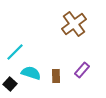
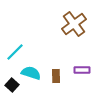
purple rectangle: rotated 49 degrees clockwise
black square: moved 2 px right, 1 px down
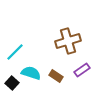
brown cross: moved 6 px left, 17 px down; rotated 20 degrees clockwise
purple rectangle: rotated 35 degrees counterclockwise
brown rectangle: rotated 56 degrees counterclockwise
black square: moved 2 px up
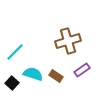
cyan semicircle: moved 2 px right, 1 px down
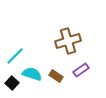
cyan line: moved 4 px down
purple rectangle: moved 1 px left
cyan semicircle: moved 1 px left
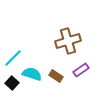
cyan line: moved 2 px left, 2 px down
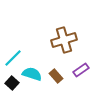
brown cross: moved 4 px left, 1 px up
brown rectangle: rotated 16 degrees clockwise
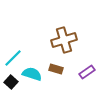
purple rectangle: moved 6 px right, 2 px down
brown rectangle: moved 7 px up; rotated 32 degrees counterclockwise
black square: moved 1 px left, 1 px up
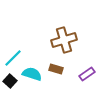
purple rectangle: moved 2 px down
black square: moved 1 px left, 1 px up
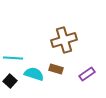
cyan line: rotated 48 degrees clockwise
cyan semicircle: moved 2 px right
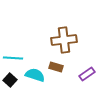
brown cross: rotated 10 degrees clockwise
brown rectangle: moved 2 px up
cyan semicircle: moved 1 px right, 1 px down
black square: moved 1 px up
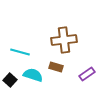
cyan line: moved 7 px right, 6 px up; rotated 12 degrees clockwise
cyan semicircle: moved 2 px left
